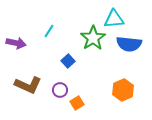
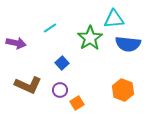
cyan line: moved 1 px right, 3 px up; rotated 24 degrees clockwise
green star: moved 3 px left
blue semicircle: moved 1 px left
blue square: moved 6 px left, 2 px down
orange hexagon: rotated 15 degrees counterclockwise
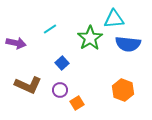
cyan line: moved 1 px down
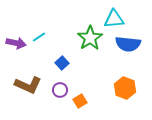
cyan line: moved 11 px left, 8 px down
orange hexagon: moved 2 px right, 2 px up
orange square: moved 3 px right, 2 px up
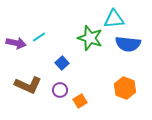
green star: rotated 20 degrees counterclockwise
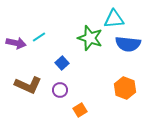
orange square: moved 9 px down
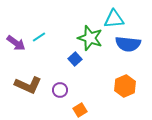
purple arrow: rotated 24 degrees clockwise
blue square: moved 13 px right, 4 px up
orange hexagon: moved 2 px up; rotated 15 degrees clockwise
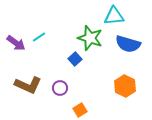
cyan triangle: moved 3 px up
blue semicircle: rotated 10 degrees clockwise
orange hexagon: rotated 10 degrees counterclockwise
purple circle: moved 2 px up
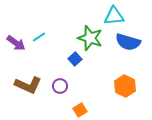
blue semicircle: moved 2 px up
purple circle: moved 2 px up
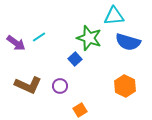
green star: moved 1 px left
